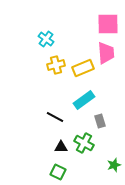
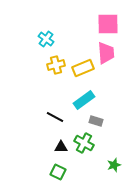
gray rectangle: moved 4 px left; rotated 56 degrees counterclockwise
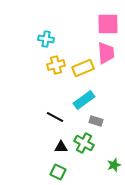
cyan cross: rotated 28 degrees counterclockwise
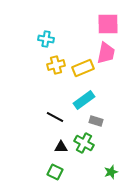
pink trapezoid: rotated 15 degrees clockwise
green star: moved 3 px left, 7 px down
green square: moved 3 px left
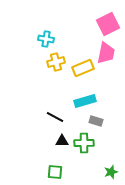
pink square: rotated 25 degrees counterclockwise
yellow cross: moved 3 px up
cyan rectangle: moved 1 px right, 1 px down; rotated 20 degrees clockwise
green cross: rotated 30 degrees counterclockwise
black triangle: moved 1 px right, 6 px up
green square: rotated 21 degrees counterclockwise
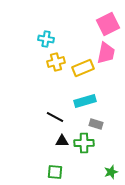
gray rectangle: moved 3 px down
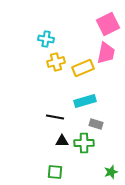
black line: rotated 18 degrees counterclockwise
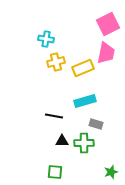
black line: moved 1 px left, 1 px up
